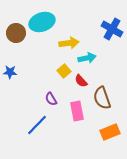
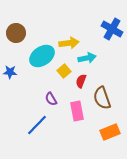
cyan ellipse: moved 34 px down; rotated 15 degrees counterclockwise
red semicircle: rotated 64 degrees clockwise
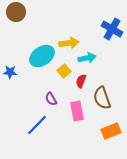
brown circle: moved 21 px up
orange rectangle: moved 1 px right, 1 px up
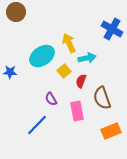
yellow arrow: rotated 108 degrees counterclockwise
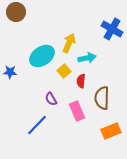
yellow arrow: rotated 48 degrees clockwise
red semicircle: rotated 16 degrees counterclockwise
brown semicircle: rotated 20 degrees clockwise
pink rectangle: rotated 12 degrees counterclockwise
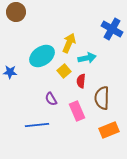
blue line: rotated 40 degrees clockwise
orange rectangle: moved 2 px left, 1 px up
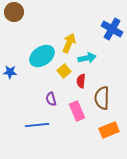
brown circle: moved 2 px left
purple semicircle: rotated 16 degrees clockwise
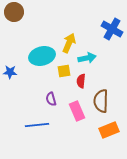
cyan ellipse: rotated 20 degrees clockwise
yellow square: rotated 32 degrees clockwise
brown semicircle: moved 1 px left, 3 px down
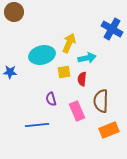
cyan ellipse: moved 1 px up
yellow square: moved 1 px down
red semicircle: moved 1 px right, 2 px up
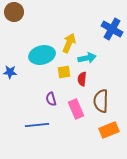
pink rectangle: moved 1 px left, 2 px up
